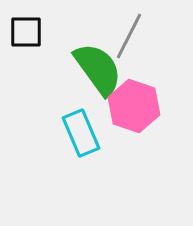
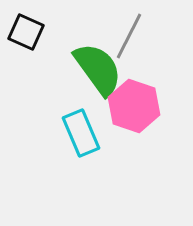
black square: rotated 24 degrees clockwise
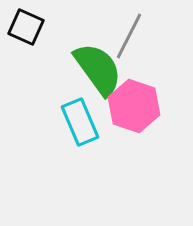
black square: moved 5 px up
cyan rectangle: moved 1 px left, 11 px up
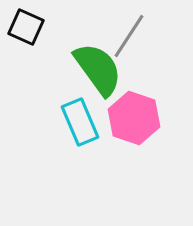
gray line: rotated 6 degrees clockwise
pink hexagon: moved 12 px down
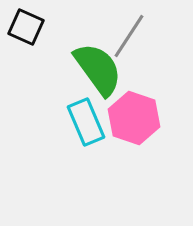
cyan rectangle: moved 6 px right
